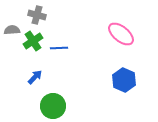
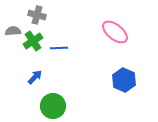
gray semicircle: moved 1 px right, 1 px down
pink ellipse: moved 6 px left, 2 px up
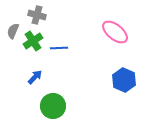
gray semicircle: rotated 63 degrees counterclockwise
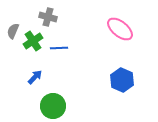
gray cross: moved 11 px right, 2 px down
pink ellipse: moved 5 px right, 3 px up
blue hexagon: moved 2 px left
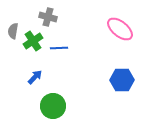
gray semicircle: rotated 14 degrees counterclockwise
blue hexagon: rotated 25 degrees counterclockwise
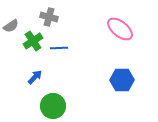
gray cross: moved 1 px right
gray semicircle: moved 2 px left, 5 px up; rotated 133 degrees counterclockwise
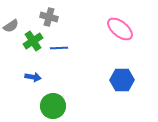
blue arrow: moved 2 px left; rotated 56 degrees clockwise
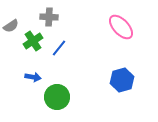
gray cross: rotated 12 degrees counterclockwise
pink ellipse: moved 1 px right, 2 px up; rotated 8 degrees clockwise
blue line: rotated 48 degrees counterclockwise
blue hexagon: rotated 15 degrees counterclockwise
green circle: moved 4 px right, 9 px up
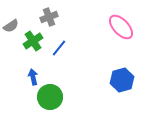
gray cross: rotated 24 degrees counterclockwise
blue arrow: rotated 112 degrees counterclockwise
green circle: moved 7 px left
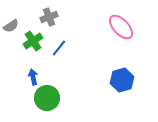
green circle: moved 3 px left, 1 px down
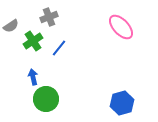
blue hexagon: moved 23 px down
green circle: moved 1 px left, 1 px down
